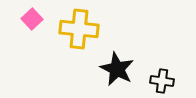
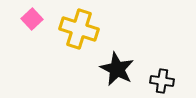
yellow cross: rotated 12 degrees clockwise
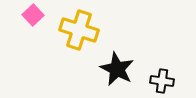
pink square: moved 1 px right, 4 px up
yellow cross: moved 1 px down
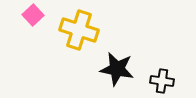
black star: rotated 16 degrees counterclockwise
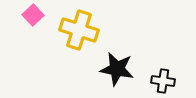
black cross: moved 1 px right
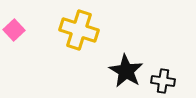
pink square: moved 19 px left, 15 px down
black star: moved 9 px right, 2 px down; rotated 20 degrees clockwise
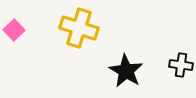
yellow cross: moved 2 px up
black cross: moved 18 px right, 16 px up
